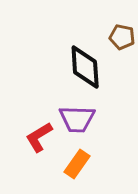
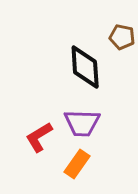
purple trapezoid: moved 5 px right, 4 px down
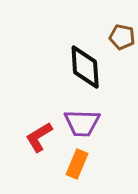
orange rectangle: rotated 12 degrees counterclockwise
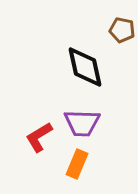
brown pentagon: moved 7 px up
black diamond: rotated 9 degrees counterclockwise
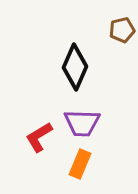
brown pentagon: rotated 25 degrees counterclockwise
black diamond: moved 10 px left; rotated 36 degrees clockwise
orange rectangle: moved 3 px right
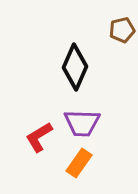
orange rectangle: moved 1 px left, 1 px up; rotated 12 degrees clockwise
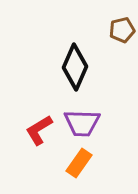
red L-shape: moved 7 px up
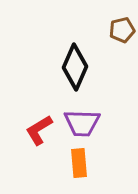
orange rectangle: rotated 40 degrees counterclockwise
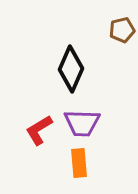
black diamond: moved 4 px left, 2 px down
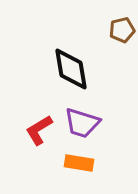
black diamond: rotated 33 degrees counterclockwise
purple trapezoid: rotated 15 degrees clockwise
orange rectangle: rotated 76 degrees counterclockwise
